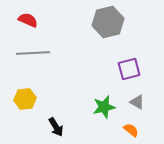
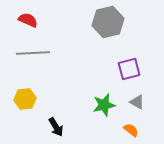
green star: moved 2 px up
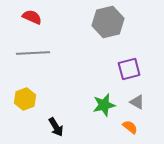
red semicircle: moved 4 px right, 3 px up
yellow hexagon: rotated 15 degrees counterclockwise
orange semicircle: moved 1 px left, 3 px up
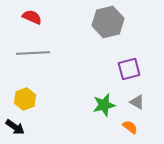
black arrow: moved 41 px left; rotated 24 degrees counterclockwise
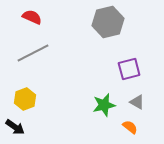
gray line: rotated 24 degrees counterclockwise
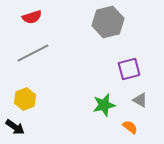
red semicircle: rotated 138 degrees clockwise
gray triangle: moved 3 px right, 2 px up
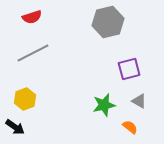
gray triangle: moved 1 px left, 1 px down
